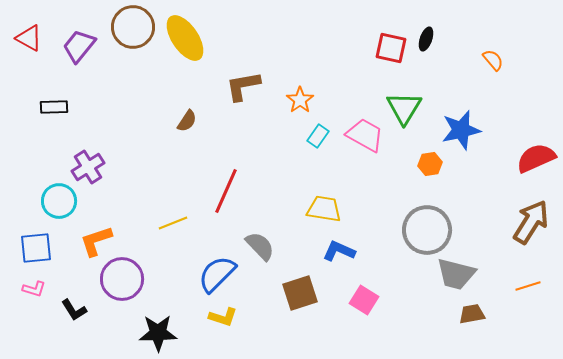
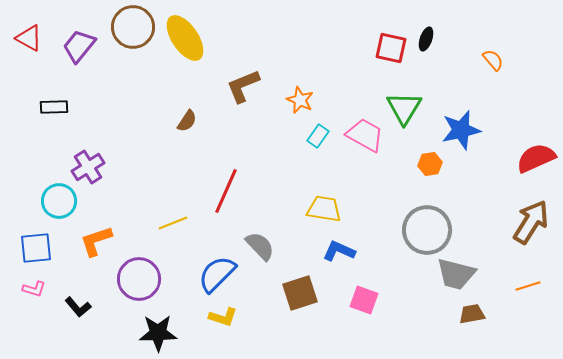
brown L-shape: rotated 12 degrees counterclockwise
orange star: rotated 12 degrees counterclockwise
purple circle: moved 17 px right
pink square: rotated 12 degrees counterclockwise
black L-shape: moved 4 px right, 3 px up; rotated 8 degrees counterclockwise
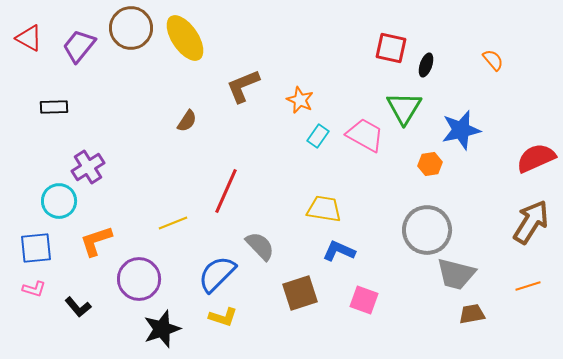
brown circle: moved 2 px left, 1 px down
black ellipse: moved 26 px down
black star: moved 4 px right, 4 px up; rotated 18 degrees counterclockwise
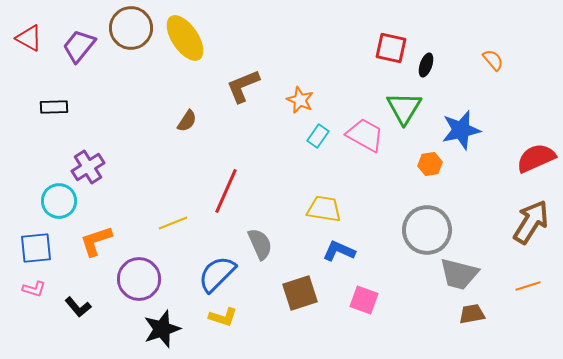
gray semicircle: moved 2 px up; rotated 20 degrees clockwise
gray trapezoid: moved 3 px right
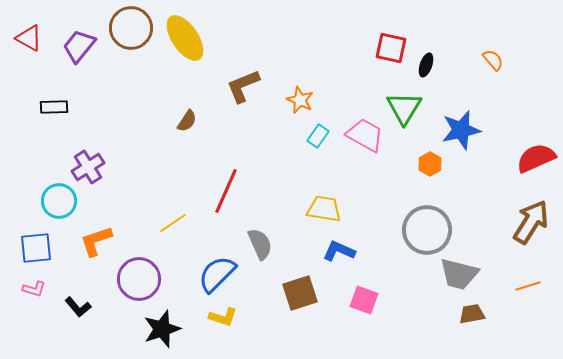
orange hexagon: rotated 20 degrees counterclockwise
yellow line: rotated 12 degrees counterclockwise
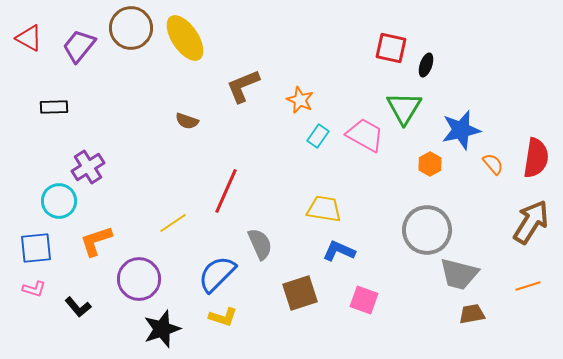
orange semicircle: moved 104 px down
brown semicircle: rotated 75 degrees clockwise
red semicircle: rotated 123 degrees clockwise
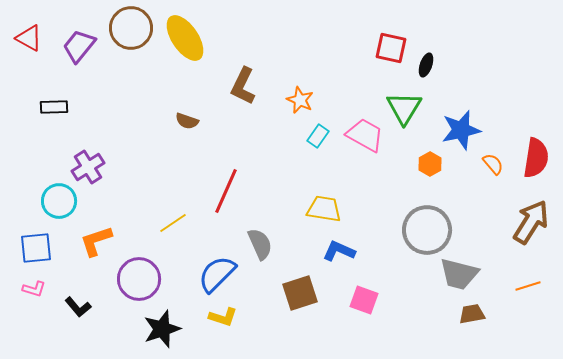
brown L-shape: rotated 42 degrees counterclockwise
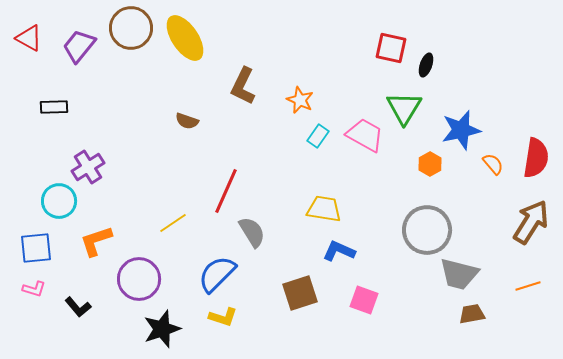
gray semicircle: moved 8 px left, 12 px up; rotated 8 degrees counterclockwise
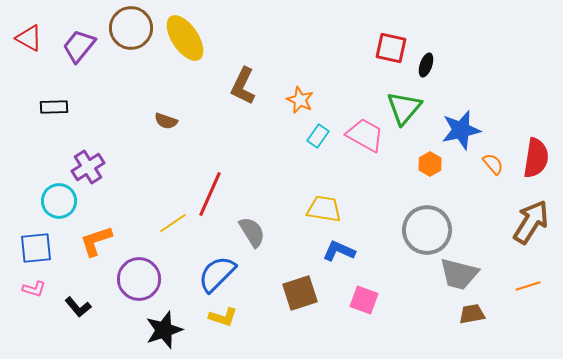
green triangle: rotated 9 degrees clockwise
brown semicircle: moved 21 px left
red line: moved 16 px left, 3 px down
black star: moved 2 px right, 1 px down
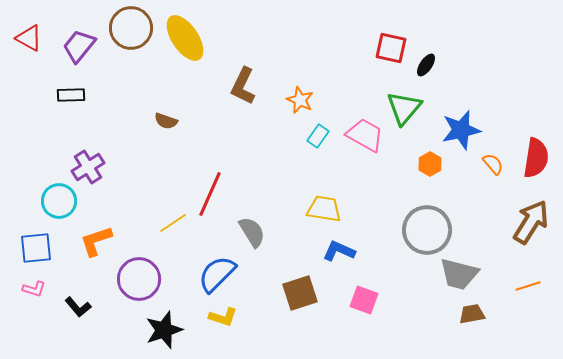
black ellipse: rotated 15 degrees clockwise
black rectangle: moved 17 px right, 12 px up
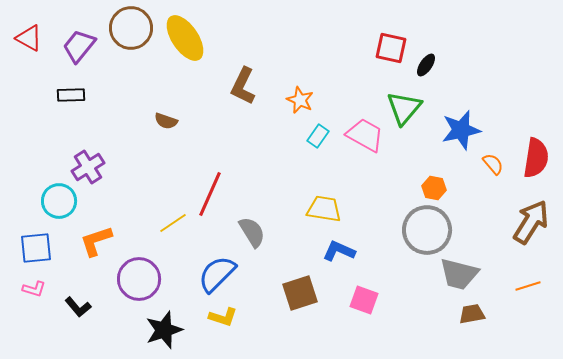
orange hexagon: moved 4 px right, 24 px down; rotated 20 degrees counterclockwise
